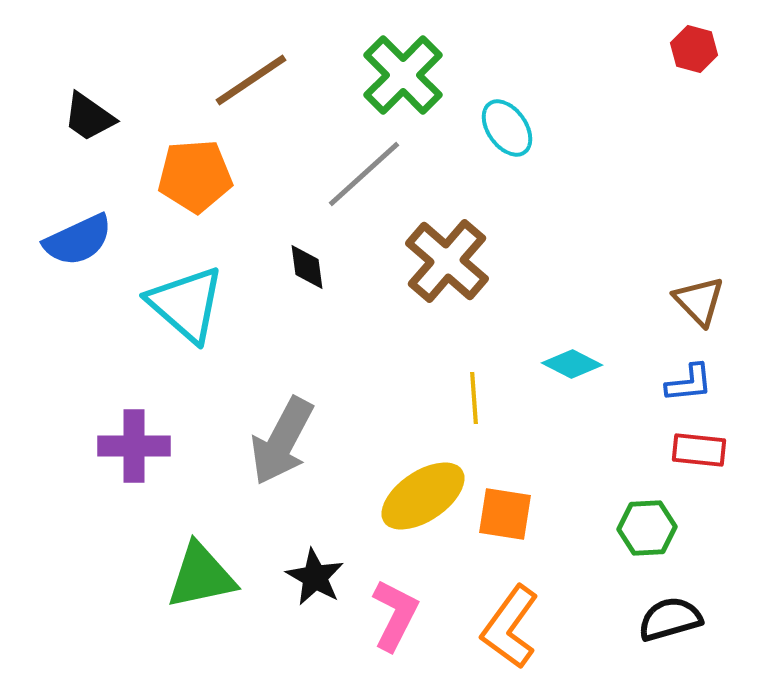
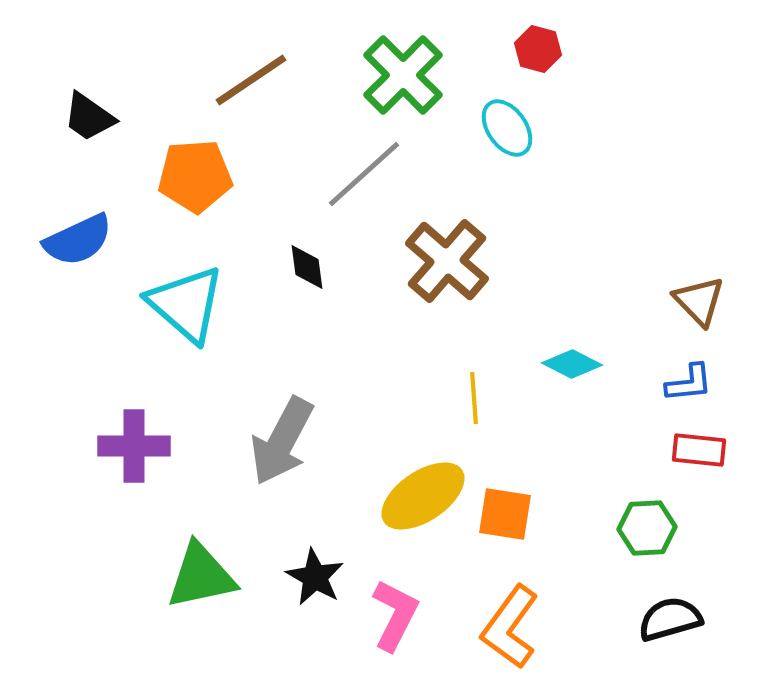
red hexagon: moved 156 px left
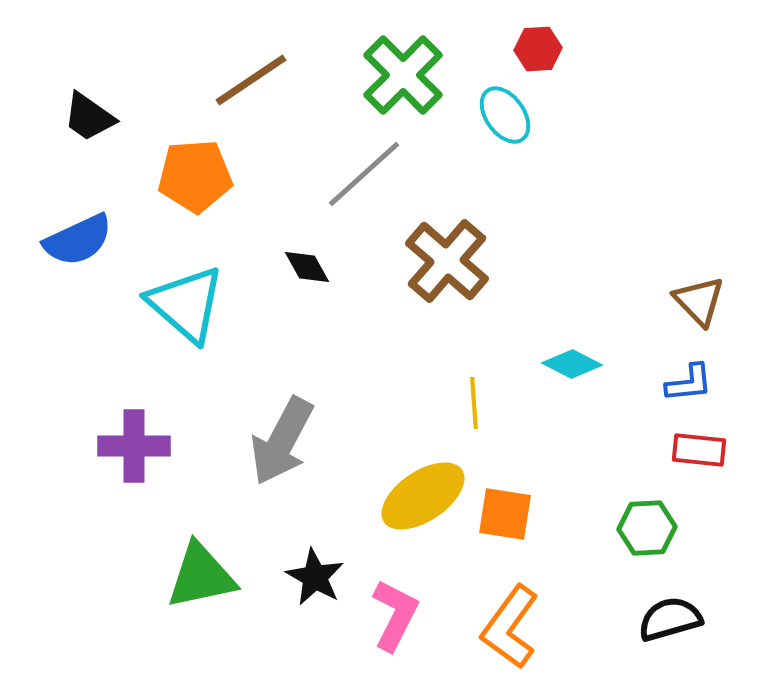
red hexagon: rotated 18 degrees counterclockwise
cyan ellipse: moved 2 px left, 13 px up
black diamond: rotated 21 degrees counterclockwise
yellow line: moved 5 px down
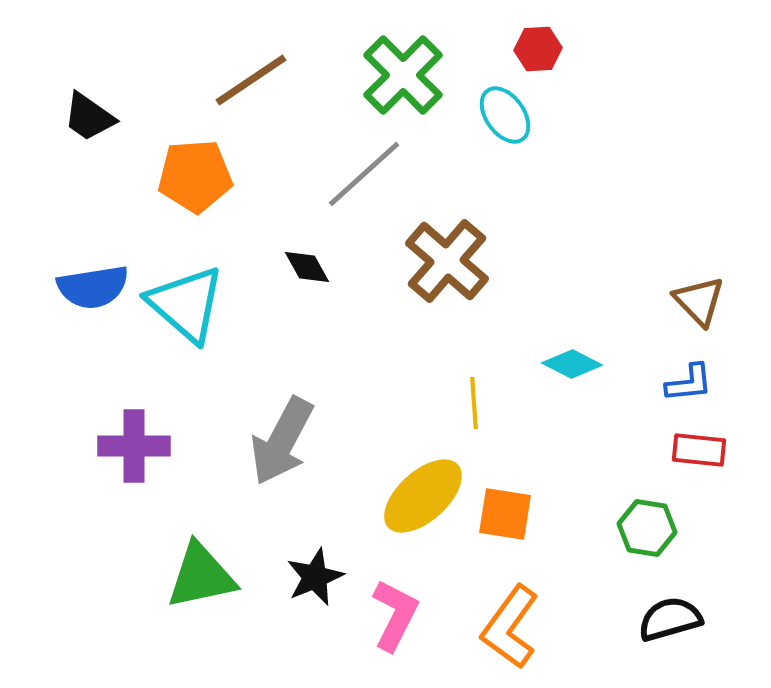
blue semicircle: moved 15 px right, 47 px down; rotated 16 degrees clockwise
yellow ellipse: rotated 8 degrees counterclockwise
green hexagon: rotated 12 degrees clockwise
black star: rotated 20 degrees clockwise
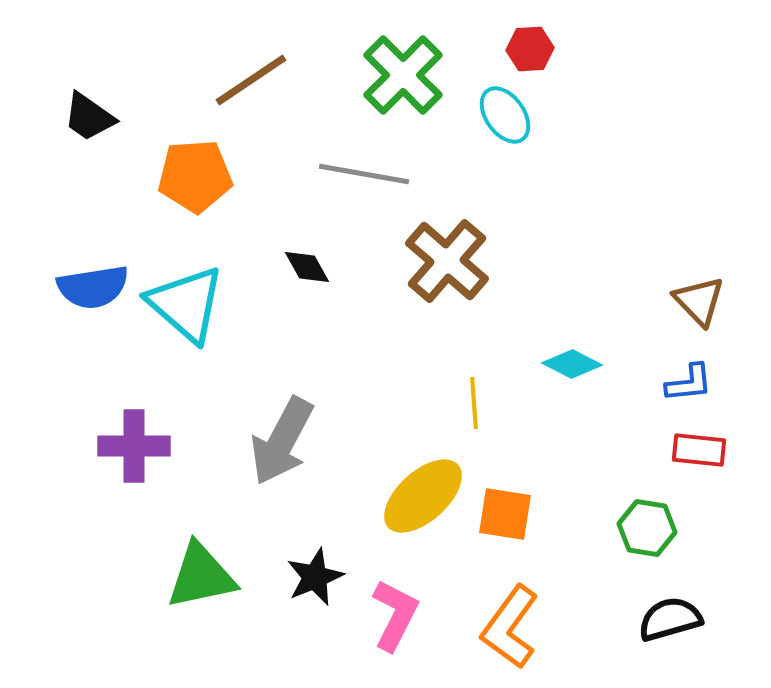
red hexagon: moved 8 px left
gray line: rotated 52 degrees clockwise
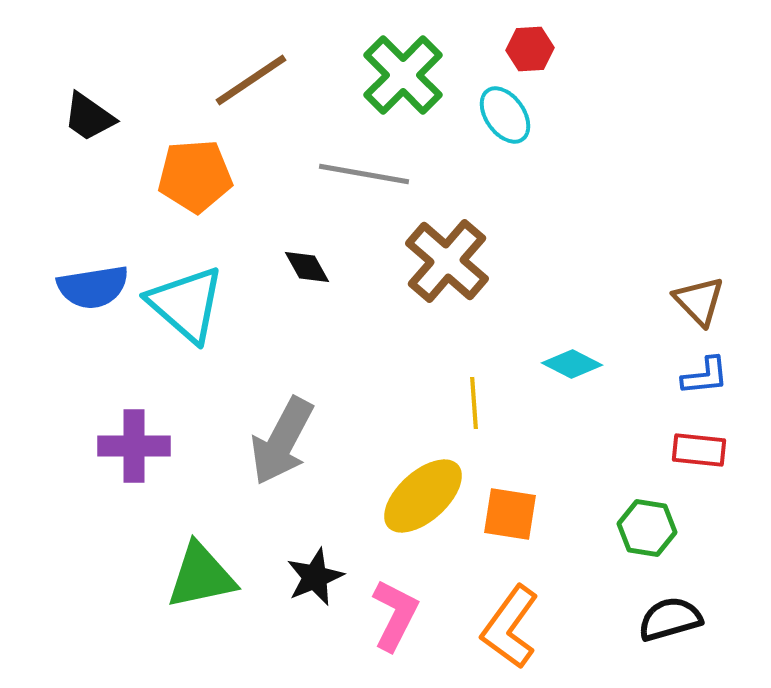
blue L-shape: moved 16 px right, 7 px up
orange square: moved 5 px right
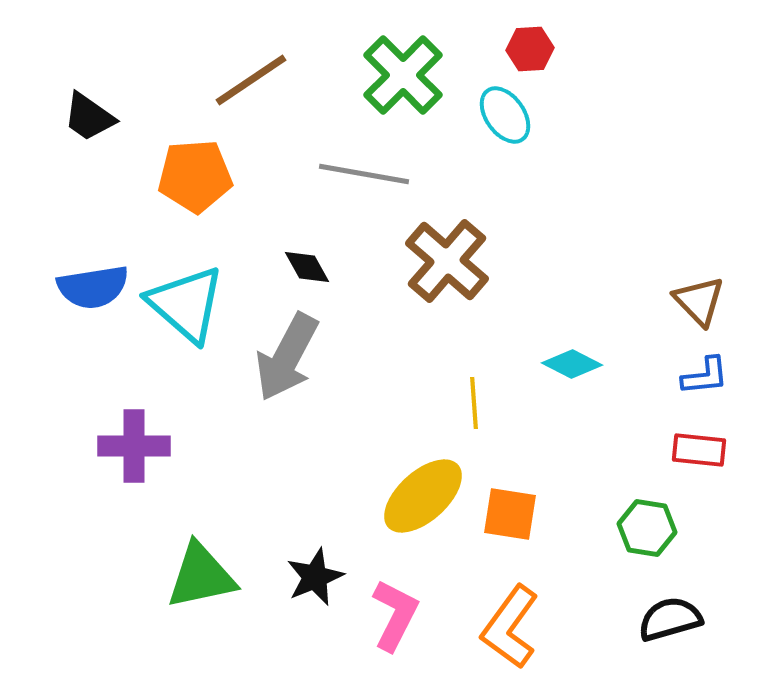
gray arrow: moved 5 px right, 84 px up
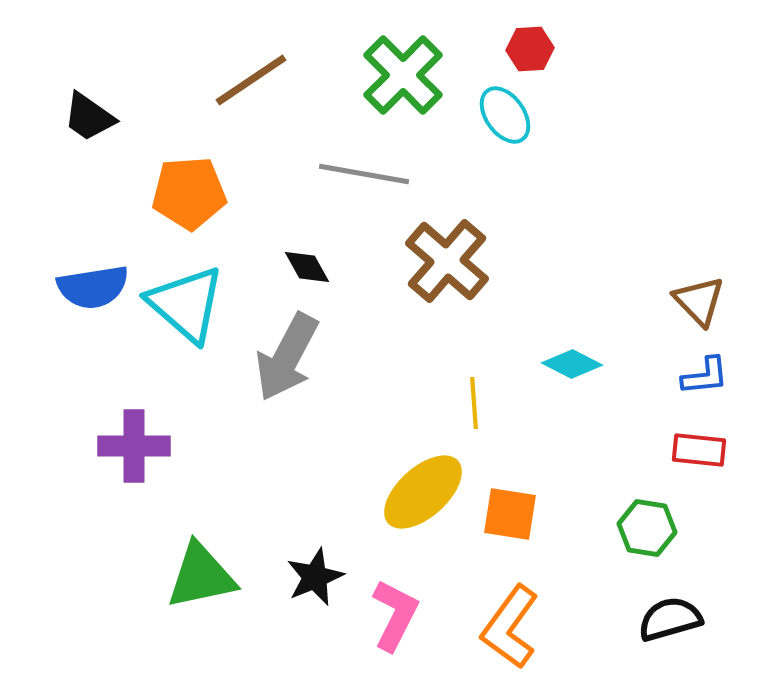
orange pentagon: moved 6 px left, 17 px down
yellow ellipse: moved 4 px up
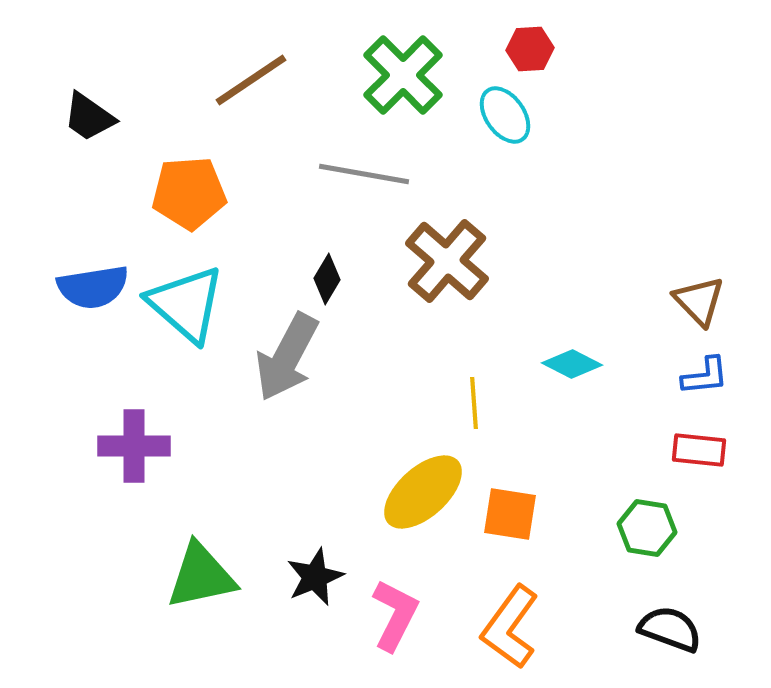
black diamond: moved 20 px right, 12 px down; rotated 60 degrees clockwise
black semicircle: moved 10 px down; rotated 36 degrees clockwise
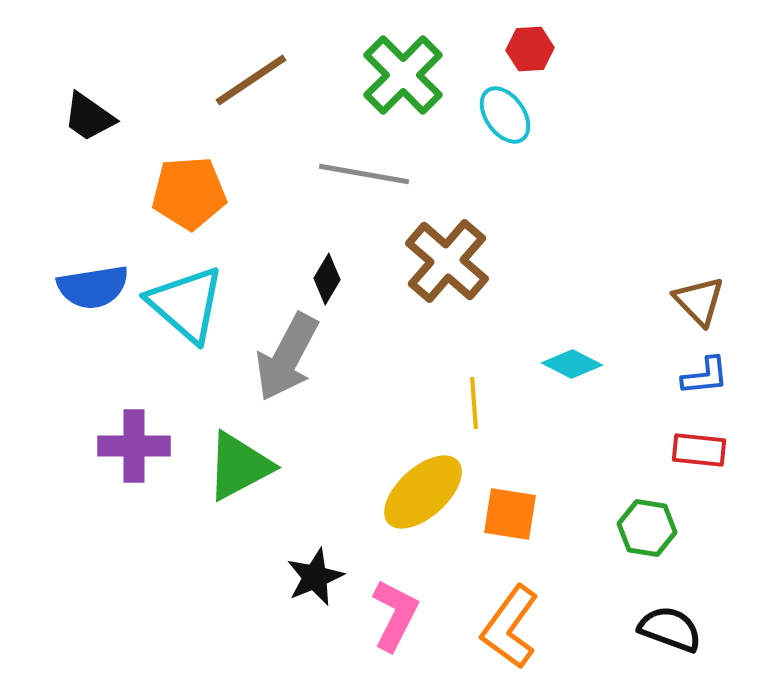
green triangle: moved 38 px right, 110 px up; rotated 16 degrees counterclockwise
